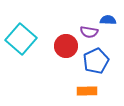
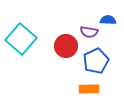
orange rectangle: moved 2 px right, 2 px up
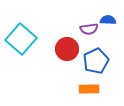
purple semicircle: moved 3 px up; rotated 18 degrees counterclockwise
red circle: moved 1 px right, 3 px down
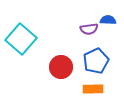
red circle: moved 6 px left, 18 px down
orange rectangle: moved 4 px right
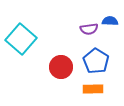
blue semicircle: moved 2 px right, 1 px down
blue pentagon: rotated 15 degrees counterclockwise
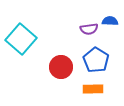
blue pentagon: moved 1 px up
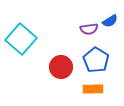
blue semicircle: rotated 147 degrees clockwise
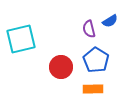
purple semicircle: rotated 84 degrees clockwise
cyan square: rotated 36 degrees clockwise
